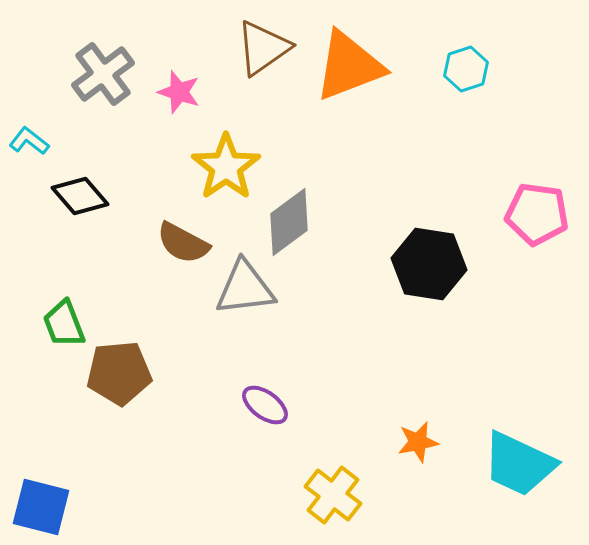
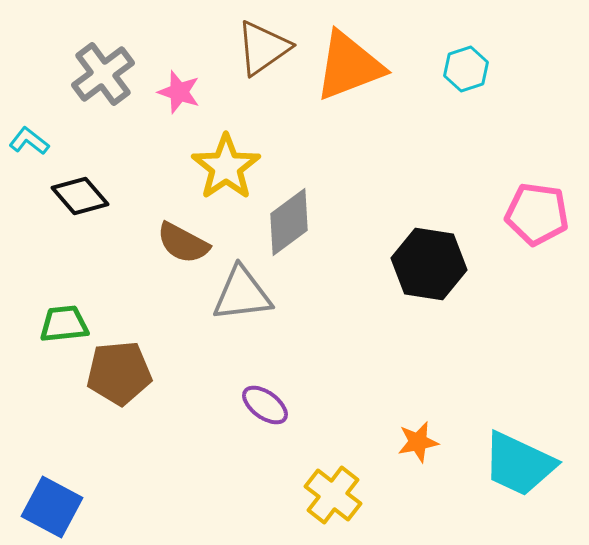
gray triangle: moved 3 px left, 6 px down
green trapezoid: rotated 105 degrees clockwise
blue square: moved 11 px right; rotated 14 degrees clockwise
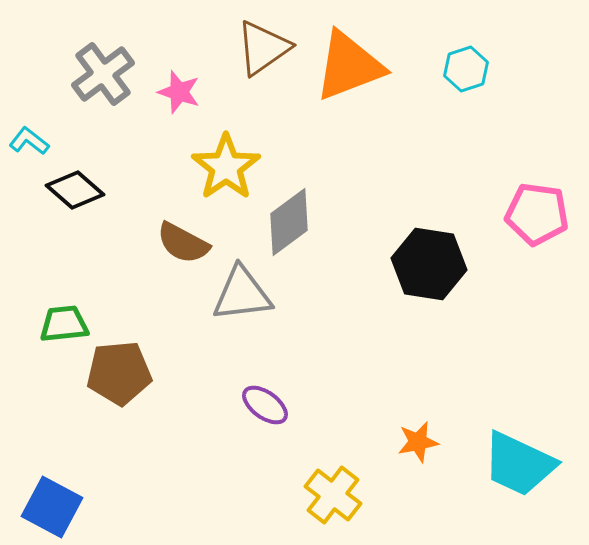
black diamond: moved 5 px left, 6 px up; rotated 8 degrees counterclockwise
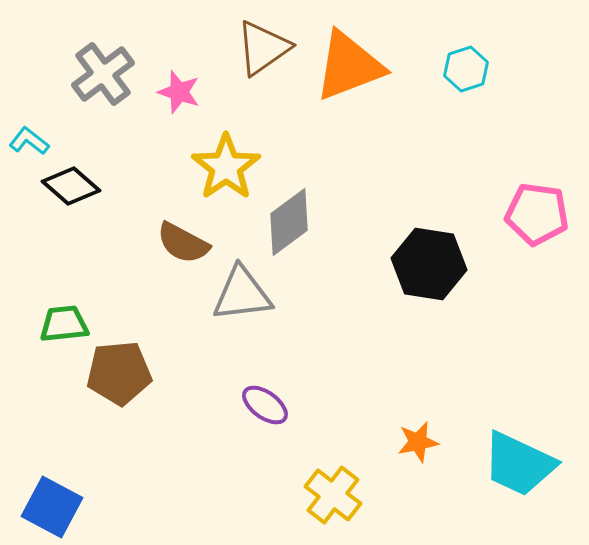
black diamond: moved 4 px left, 4 px up
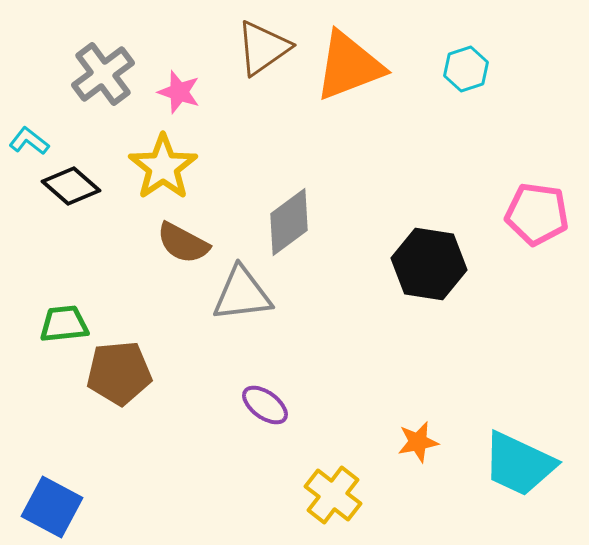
yellow star: moved 63 px left
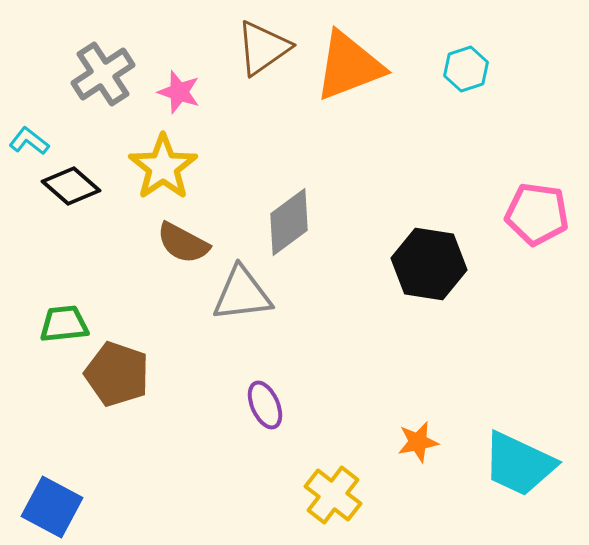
gray cross: rotated 4 degrees clockwise
brown pentagon: moved 2 px left, 1 px down; rotated 24 degrees clockwise
purple ellipse: rotated 30 degrees clockwise
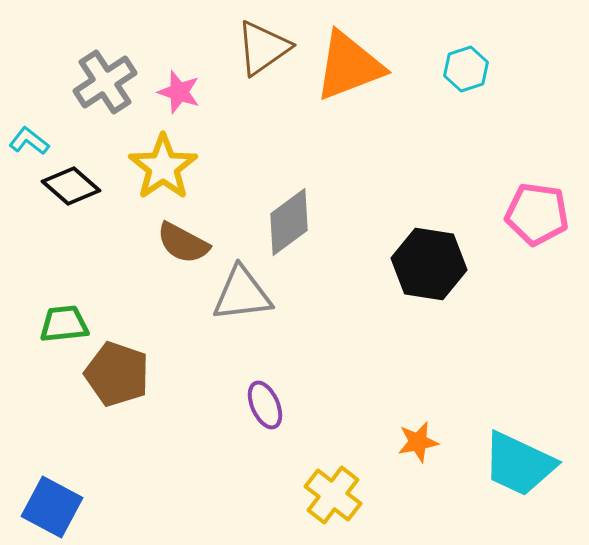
gray cross: moved 2 px right, 8 px down
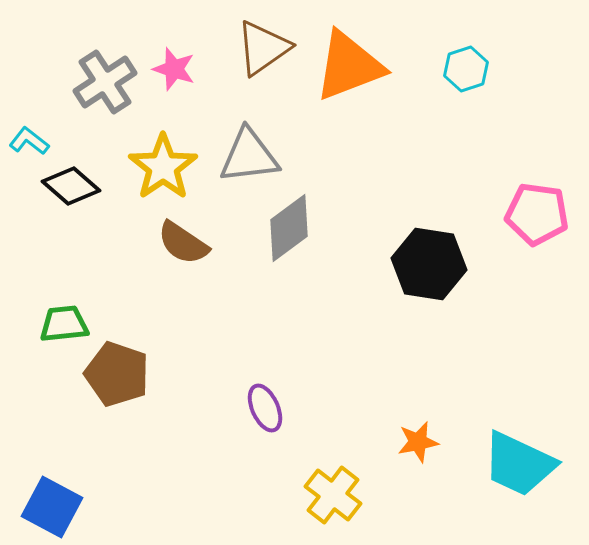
pink star: moved 5 px left, 23 px up
gray diamond: moved 6 px down
brown semicircle: rotated 6 degrees clockwise
gray triangle: moved 7 px right, 138 px up
purple ellipse: moved 3 px down
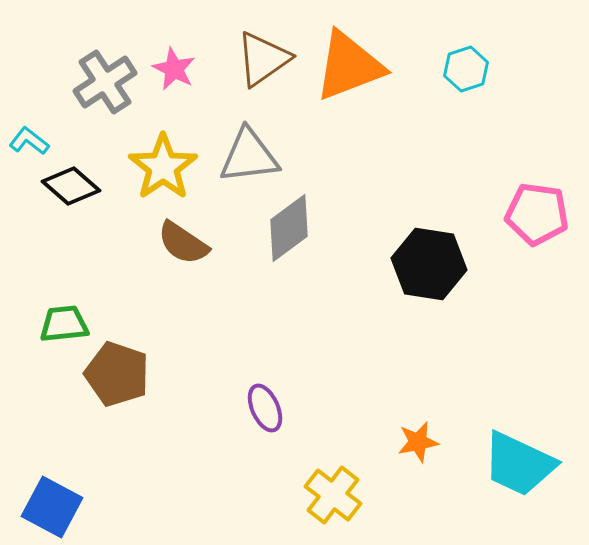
brown triangle: moved 11 px down
pink star: rotated 9 degrees clockwise
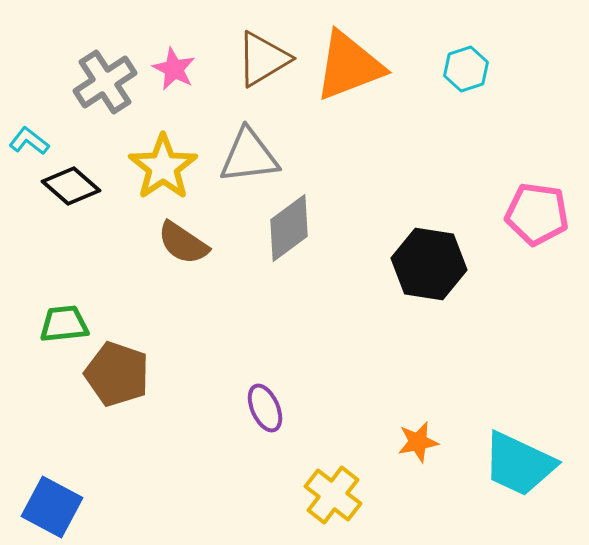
brown triangle: rotated 4 degrees clockwise
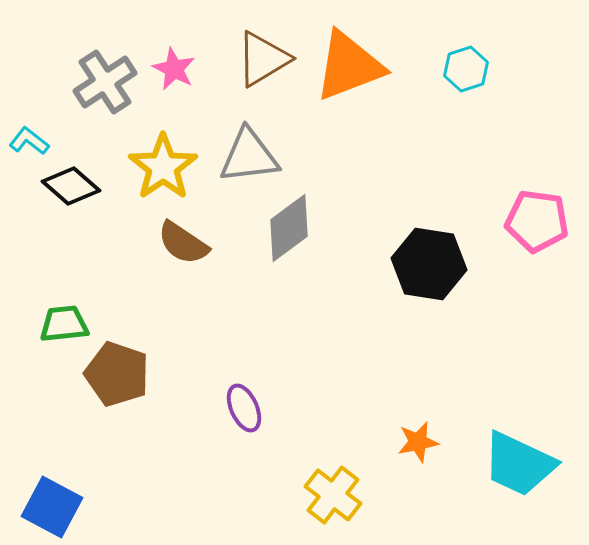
pink pentagon: moved 7 px down
purple ellipse: moved 21 px left
